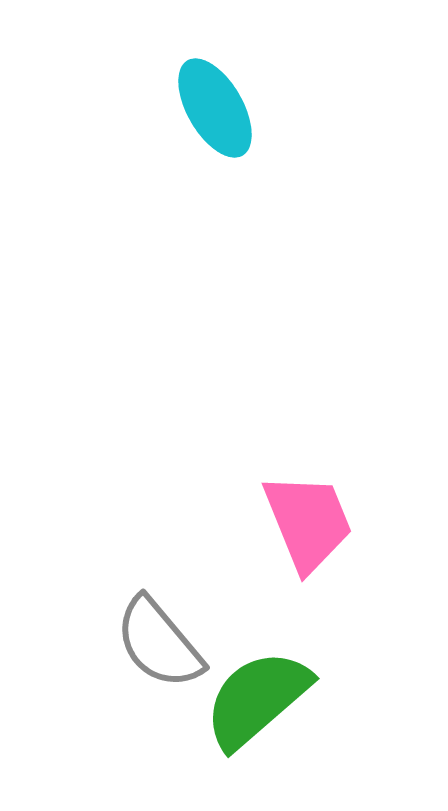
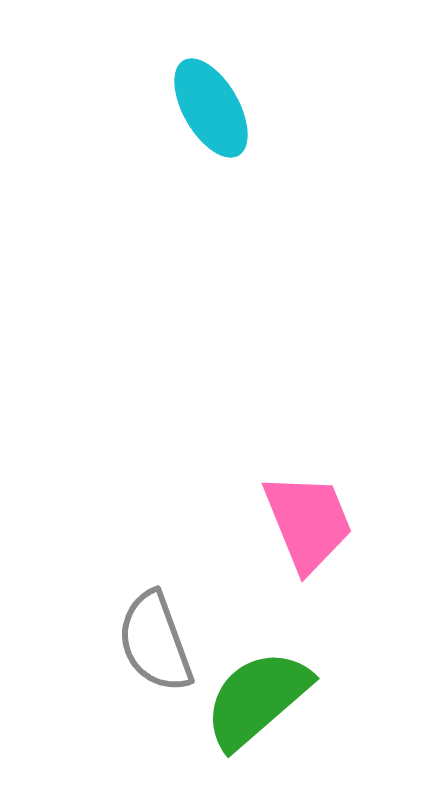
cyan ellipse: moved 4 px left
gray semicircle: moved 4 px left, 1 px up; rotated 20 degrees clockwise
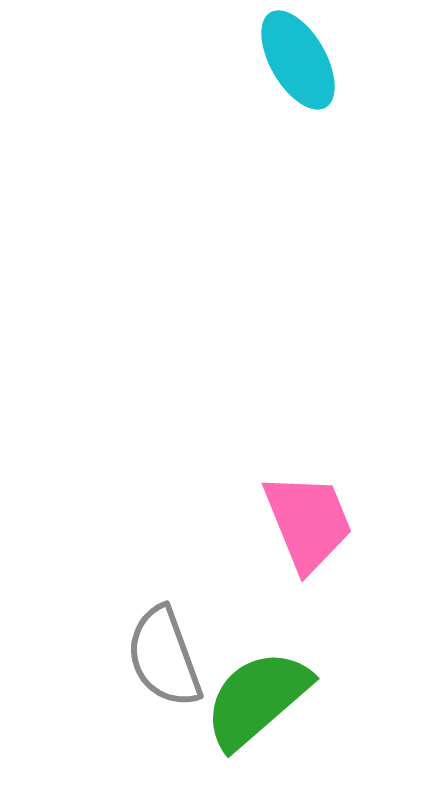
cyan ellipse: moved 87 px right, 48 px up
gray semicircle: moved 9 px right, 15 px down
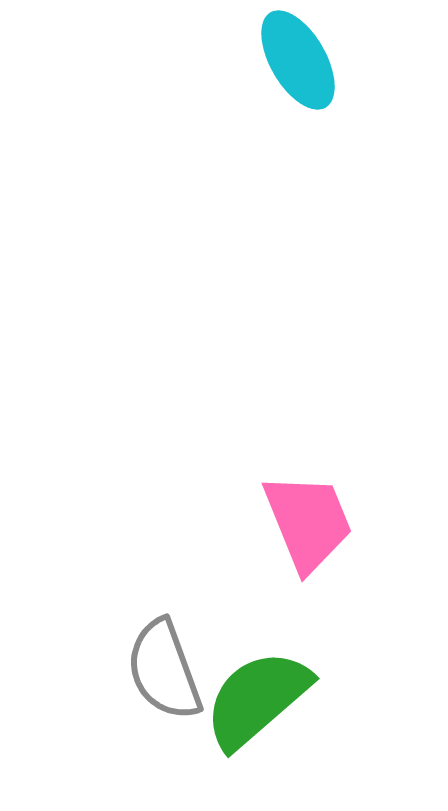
gray semicircle: moved 13 px down
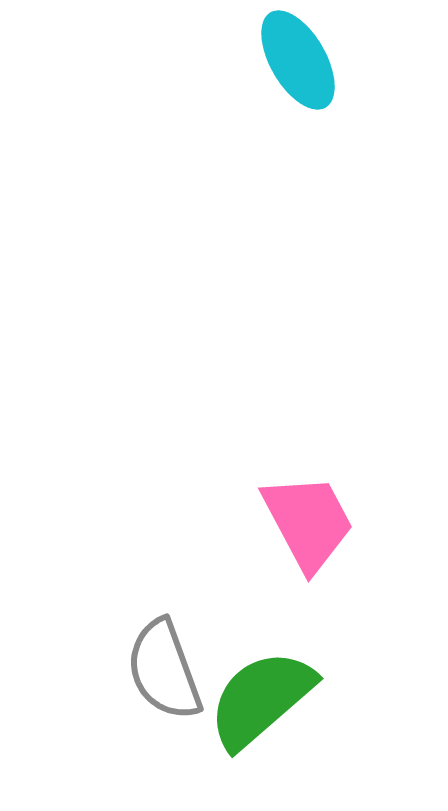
pink trapezoid: rotated 6 degrees counterclockwise
green semicircle: moved 4 px right
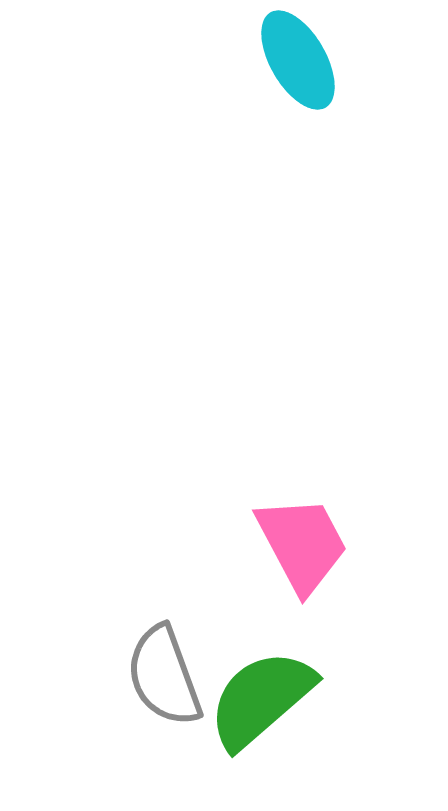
pink trapezoid: moved 6 px left, 22 px down
gray semicircle: moved 6 px down
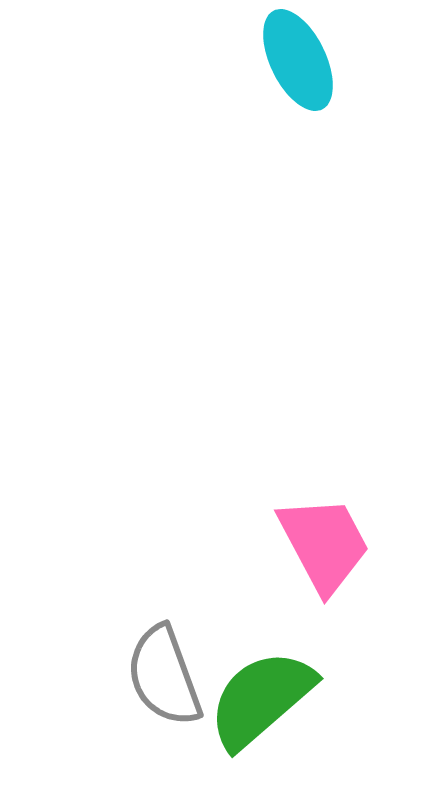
cyan ellipse: rotated 4 degrees clockwise
pink trapezoid: moved 22 px right
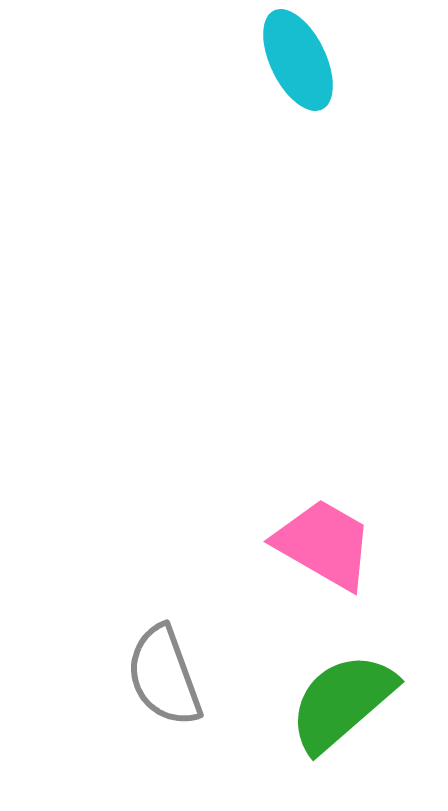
pink trapezoid: rotated 32 degrees counterclockwise
green semicircle: moved 81 px right, 3 px down
